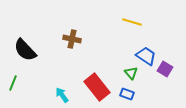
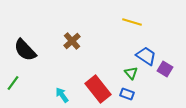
brown cross: moved 2 px down; rotated 36 degrees clockwise
green line: rotated 14 degrees clockwise
red rectangle: moved 1 px right, 2 px down
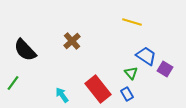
blue rectangle: rotated 40 degrees clockwise
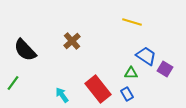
green triangle: rotated 48 degrees counterclockwise
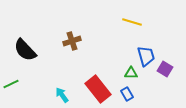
brown cross: rotated 24 degrees clockwise
blue trapezoid: rotated 40 degrees clockwise
green line: moved 2 px left, 1 px down; rotated 28 degrees clockwise
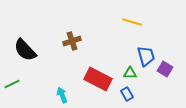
green triangle: moved 1 px left
green line: moved 1 px right
red rectangle: moved 10 px up; rotated 24 degrees counterclockwise
cyan arrow: rotated 14 degrees clockwise
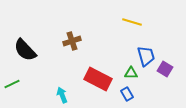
green triangle: moved 1 px right
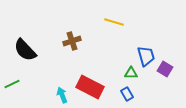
yellow line: moved 18 px left
red rectangle: moved 8 px left, 8 px down
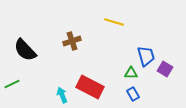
blue rectangle: moved 6 px right
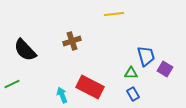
yellow line: moved 8 px up; rotated 24 degrees counterclockwise
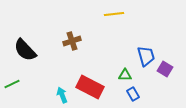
green triangle: moved 6 px left, 2 px down
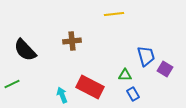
brown cross: rotated 12 degrees clockwise
